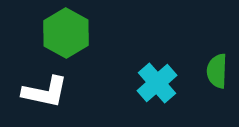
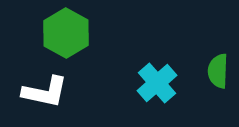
green semicircle: moved 1 px right
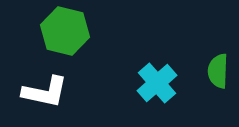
green hexagon: moved 1 px left, 2 px up; rotated 15 degrees counterclockwise
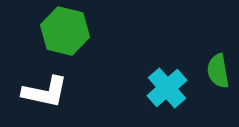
green semicircle: rotated 12 degrees counterclockwise
cyan cross: moved 10 px right, 5 px down
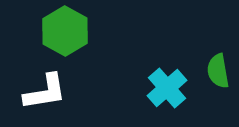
green hexagon: rotated 15 degrees clockwise
white L-shape: rotated 21 degrees counterclockwise
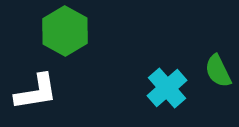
green semicircle: rotated 16 degrees counterclockwise
white L-shape: moved 9 px left
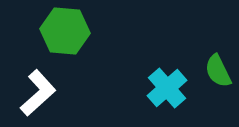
green hexagon: rotated 24 degrees counterclockwise
white L-shape: moved 2 px right, 1 px down; rotated 33 degrees counterclockwise
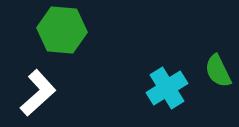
green hexagon: moved 3 px left, 1 px up
cyan cross: rotated 9 degrees clockwise
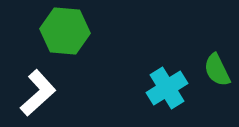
green hexagon: moved 3 px right, 1 px down
green semicircle: moved 1 px left, 1 px up
